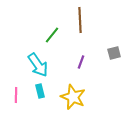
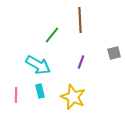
cyan arrow: rotated 25 degrees counterclockwise
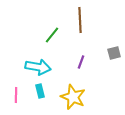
cyan arrow: moved 2 px down; rotated 20 degrees counterclockwise
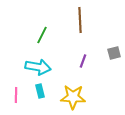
green line: moved 10 px left; rotated 12 degrees counterclockwise
purple line: moved 2 px right, 1 px up
yellow star: rotated 20 degrees counterclockwise
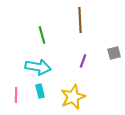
green line: rotated 42 degrees counterclockwise
yellow star: rotated 25 degrees counterclockwise
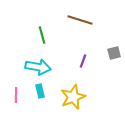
brown line: rotated 70 degrees counterclockwise
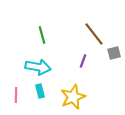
brown line: moved 14 px right, 14 px down; rotated 35 degrees clockwise
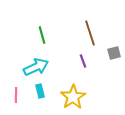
brown line: moved 4 px left, 1 px up; rotated 20 degrees clockwise
purple line: rotated 40 degrees counterclockwise
cyan arrow: moved 2 px left; rotated 35 degrees counterclockwise
yellow star: rotated 10 degrees counterclockwise
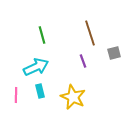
yellow star: rotated 15 degrees counterclockwise
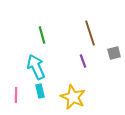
cyan arrow: rotated 90 degrees counterclockwise
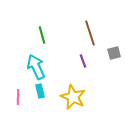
pink line: moved 2 px right, 2 px down
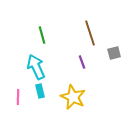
purple line: moved 1 px left, 1 px down
